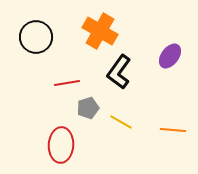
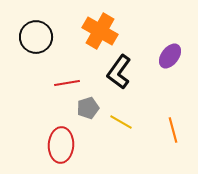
orange line: rotated 70 degrees clockwise
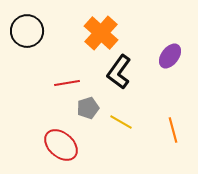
orange cross: moved 1 px right, 2 px down; rotated 12 degrees clockwise
black circle: moved 9 px left, 6 px up
red ellipse: rotated 52 degrees counterclockwise
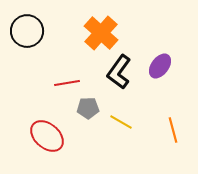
purple ellipse: moved 10 px left, 10 px down
gray pentagon: rotated 15 degrees clockwise
red ellipse: moved 14 px left, 9 px up
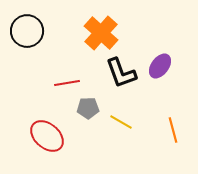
black L-shape: moved 2 px right, 1 px down; rotated 56 degrees counterclockwise
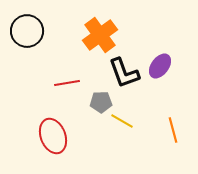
orange cross: moved 1 px left, 2 px down; rotated 12 degrees clockwise
black L-shape: moved 3 px right
gray pentagon: moved 13 px right, 6 px up
yellow line: moved 1 px right, 1 px up
red ellipse: moved 6 px right; rotated 28 degrees clockwise
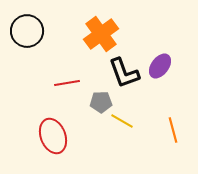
orange cross: moved 1 px right, 1 px up
